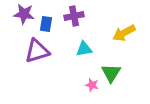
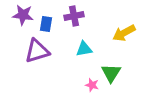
purple star: moved 1 px left, 1 px down
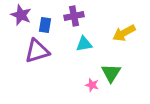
purple star: moved 2 px left; rotated 15 degrees clockwise
blue rectangle: moved 1 px left, 1 px down
cyan triangle: moved 5 px up
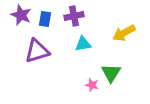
blue rectangle: moved 6 px up
cyan triangle: moved 1 px left
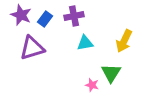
blue rectangle: rotated 28 degrees clockwise
yellow arrow: moved 8 px down; rotated 35 degrees counterclockwise
cyan triangle: moved 2 px right, 1 px up
purple triangle: moved 5 px left, 3 px up
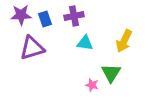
purple star: rotated 25 degrees counterclockwise
blue rectangle: rotated 56 degrees counterclockwise
cyan triangle: rotated 18 degrees clockwise
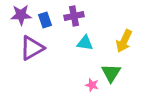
blue rectangle: moved 1 px down
purple triangle: rotated 12 degrees counterclockwise
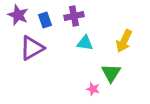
purple star: moved 3 px left; rotated 25 degrees clockwise
pink star: moved 1 px right, 4 px down
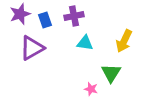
purple star: moved 2 px right, 1 px up; rotated 30 degrees clockwise
pink star: moved 2 px left
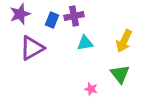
blue rectangle: moved 7 px right; rotated 42 degrees clockwise
cyan triangle: rotated 18 degrees counterclockwise
green triangle: moved 9 px right, 1 px down; rotated 10 degrees counterclockwise
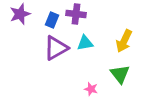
purple cross: moved 2 px right, 2 px up; rotated 18 degrees clockwise
purple triangle: moved 24 px right
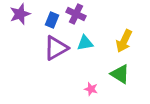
purple cross: rotated 18 degrees clockwise
green triangle: rotated 20 degrees counterclockwise
